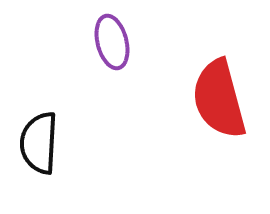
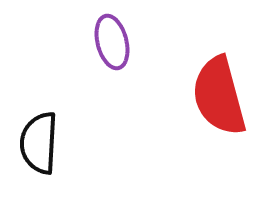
red semicircle: moved 3 px up
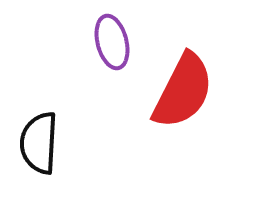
red semicircle: moved 36 px left, 5 px up; rotated 138 degrees counterclockwise
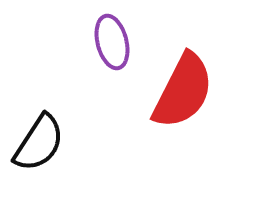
black semicircle: rotated 150 degrees counterclockwise
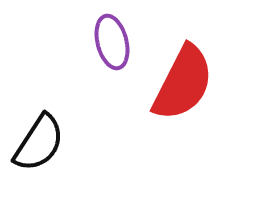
red semicircle: moved 8 px up
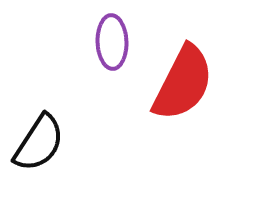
purple ellipse: rotated 12 degrees clockwise
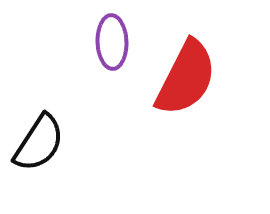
red semicircle: moved 3 px right, 5 px up
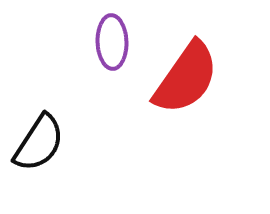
red semicircle: rotated 8 degrees clockwise
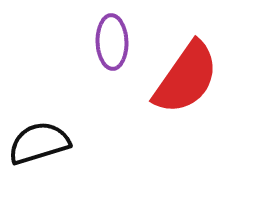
black semicircle: rotated 140 degrees counterclockwise
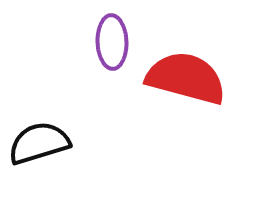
red semicircle: rotated 110 degrees counterclockwise
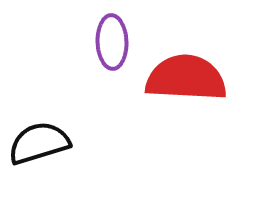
red semicircle: rotated 12 degrees counterclockwise
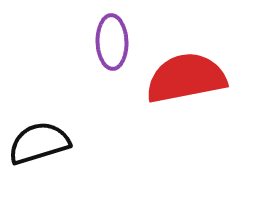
red semicircle: rotated 14 degrees counterclockwise
